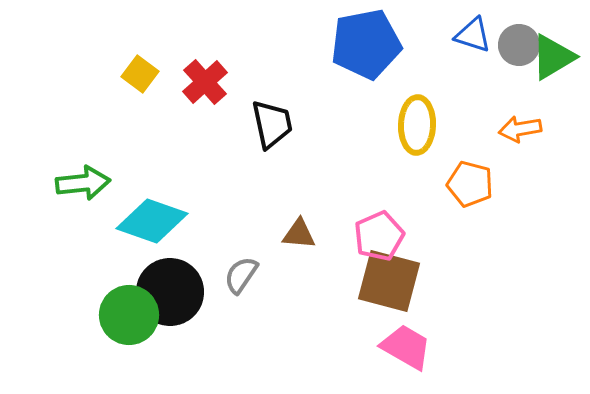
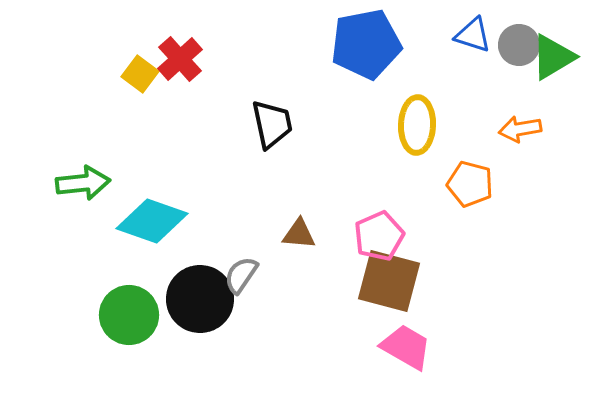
red cross: moved 25 px left, 23 px up
black circle: moved 30 px right, 7 px down
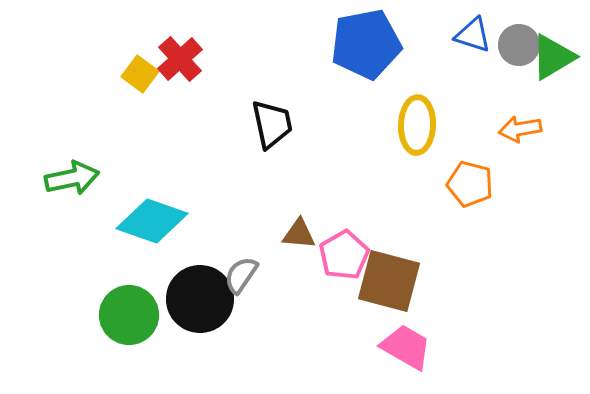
green arrow: moved 11 px left, 5 px up; rotated 6 degrees counterclockwise
pink pentagon: moved 35 px left, 19 px down; rotated 6 degrees counterclockwise
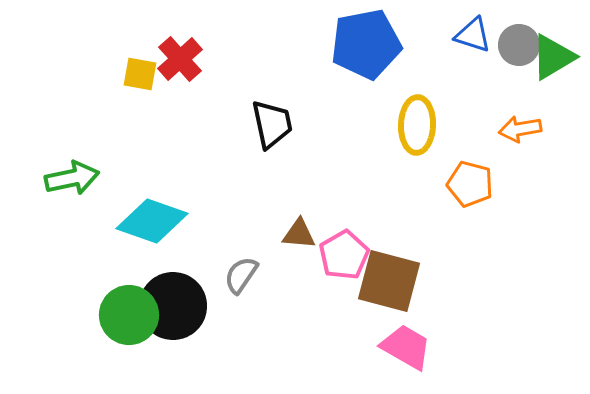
yellow square: rotated 27 degrees counterclockwise
black circle: moved 27 px left, 7 px down
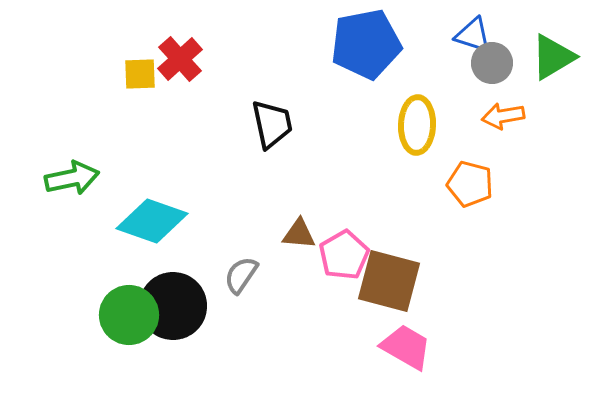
gray circle: moved 27 px left, 18 px down
yellow square: rotated 12 degrees counterclockwise
orange arrow: moved 17 px left, 13 px up
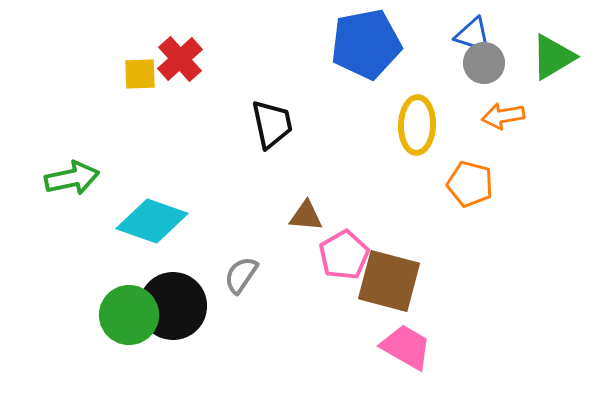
gray circle: moved 8 px left
brown triangle: moved 7 px right, 18 px up
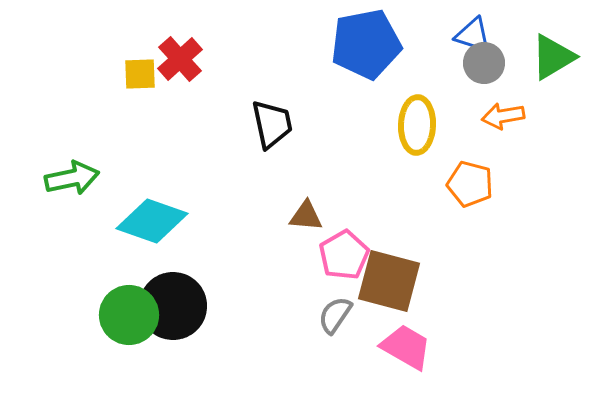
gray semicircle: moved 94 px right, 40 px down
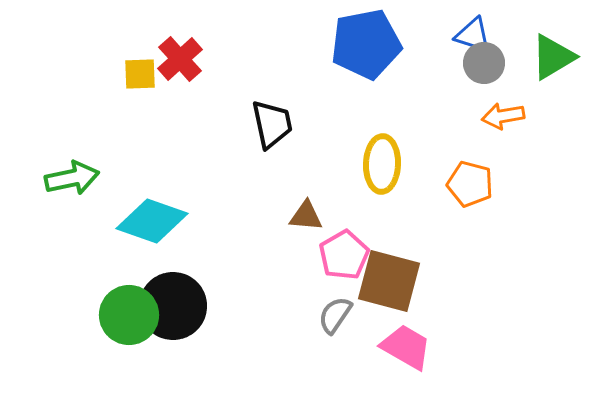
yellow ellipse: moved 35 px left, 39 px down
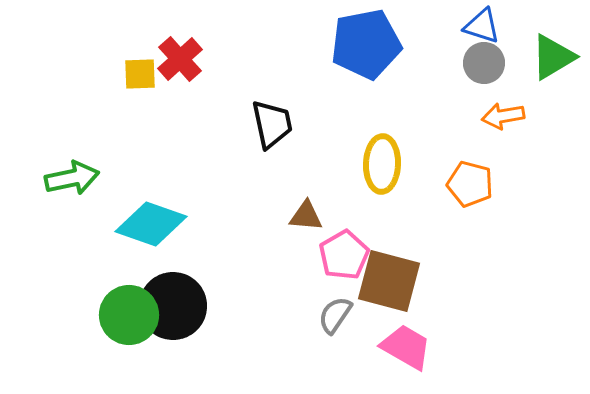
blue triangle: moved 9 px right, 9 px up
cyan diamond: moved 1 px left, 3 px down
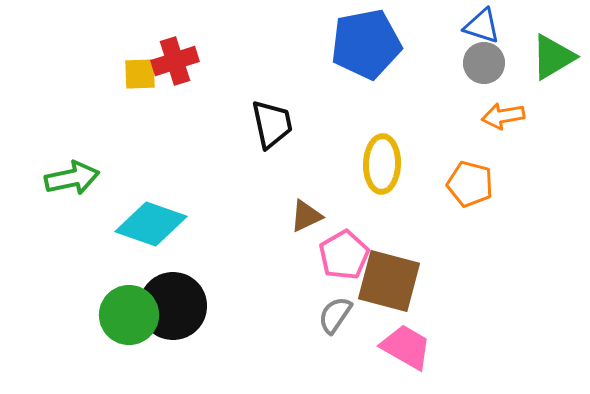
red cross: moved 5 px left, 2 px down; rotated 24 degrees clockwise
brown triangle: rotated 30 degrees counterclockwise
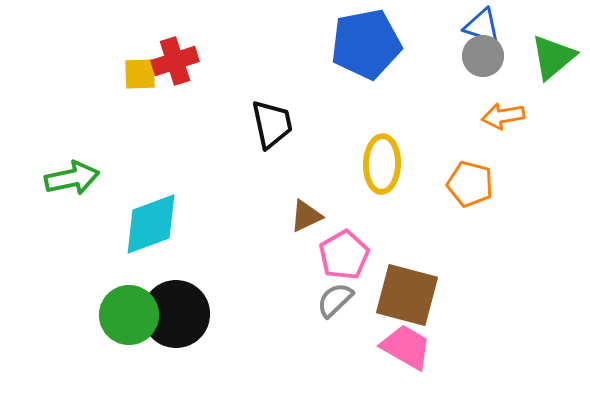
green triangle: rotated 9 degrees counterclockwise
gray circle: moved 1 px left, 7 px up
cyan diamond: rotated 40 degrees counterclockwise
brown square: moved 18 px right, 14 px down
black circle: moved 3 px right, 8 px down
gray semicircle: moved 15 px up; rotated 12 degrees clockwise
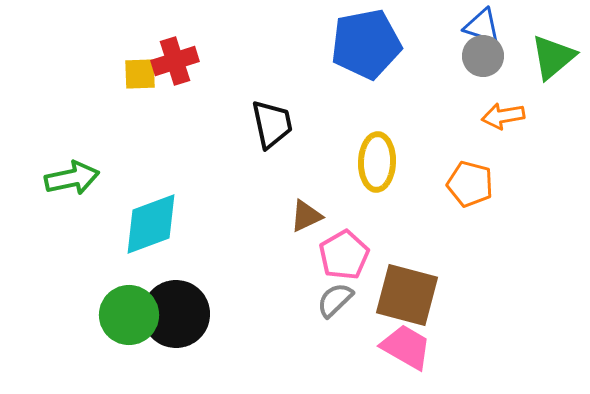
yellow ellipse: moved 5 px left, 2 px up
